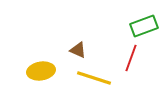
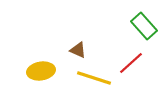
green rectangle: rotated 68 degrees clockwise
red line: moved 5 px down; rotated 28 degrees clockwise
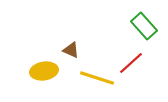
brown triangle: moved 7 px left
yellow ellipse: moved 3 px right
yellow line: moved 3 px right
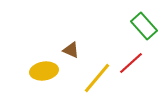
yellow line: rotated 68 degrees counterclockwise
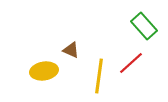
yellow line: moved 2 px right, 2 px up; rotated 32 degrees counterclockwise
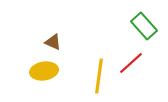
brown triangle: moved 18 px left, 8 px up
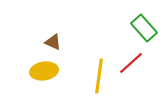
green rectangle: moved 2 px down
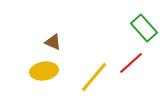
yellow line: moved 5 px left, 1 px down; rotated 32 degrees clockwise
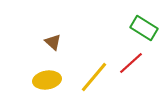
green rectangle: rotated 16 degrees counterclockwise
brown triangle: rotated 18 degrees clockwise
yellow ellipse: moved 3 px right, 9 px down
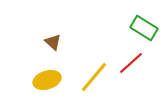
yellow ellipse: rotated 8 degrees counterclockwise
